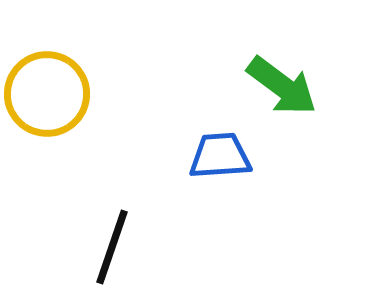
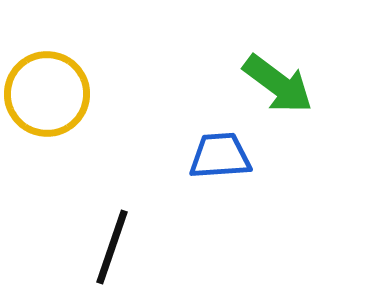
green arrow: moved 4 px left, 2 px up
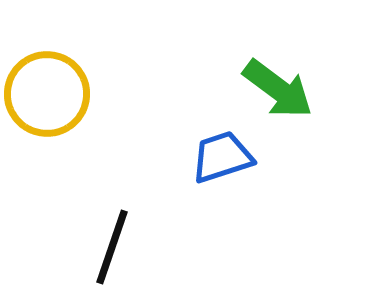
green arrow: moved 5 px down
blue trapezoid: moved 2 px right, 1 px down; rotated 14 degrees counterclockwise
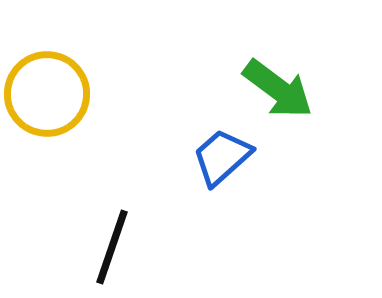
blue trapezoid: rotated 24 degrees counterclockwise
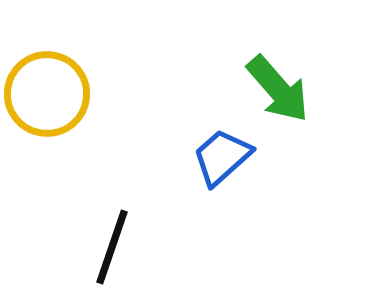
green arrow: rotated 12 degrees clockwise
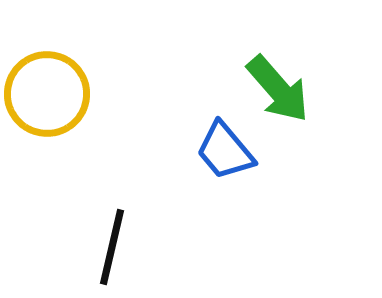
blue trapezoid: moved 3 px right, 6 px up; rotated 88 degrees counterclockwise
black line: rotated 6 degrees counterclockwise
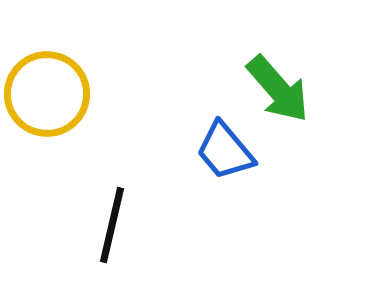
black line: moved 22 px up
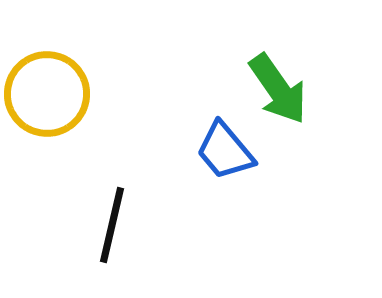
green arrow: rotated 6 degrees clockwise
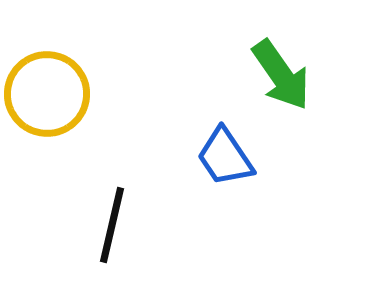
green arrow: moved 3 px right, 14 px up
blue trapezoid: moved 6 px down; rotated 6 degrees clockwise
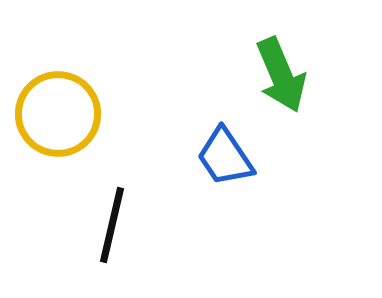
green arrow: rotated 12 degrees clockwise
yellow circle: moved 11 px right, 20 px down
